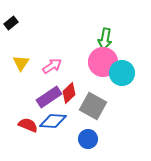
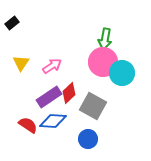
black rectangle: moved 1 px right
red semicircle: rotated 12 degrees clockwise
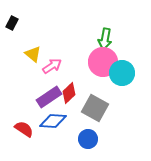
black rectangle: rotated 24 degrees counterclockwise
yellow triangle: moved 12 px right, 9 px up; rotated 24 degrees counterclockwise
gray square: moved 2 px right, 2 px down
red semicircle: moved 4 px left, 4 px down
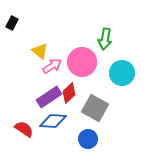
yellow triangle: moved 7 px right, 3 px up
pink circle: moved 21 px left
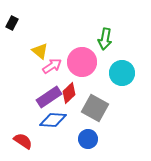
blue diamond: moved 1 px up
red semicircle: moved 1 px left, 12 px down
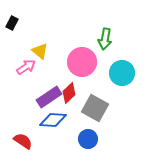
pink arrow: moved 26 px left, 1 px down
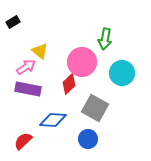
black rectangle: moved 1 px right, 1 px up; rotated 32 degrees clockwise
red diamond: moved 9 px up
purple rectangle: moved 21 px left, 8 px up; rotated 45 degrees clockwise
red semicircle: rotated 78 degrees counterclockwise
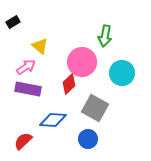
green arrow: moved 3 px up
yellow triangle: moved 5 px up
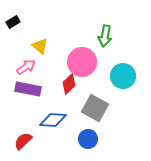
cyan circle: moved 1 px right, 3 px down
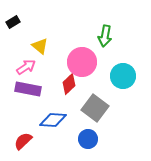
gray square: rotated 8 degrees clockwise
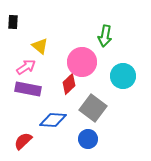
black rectangle: rotated 56 degrees counterclockwise
gray square: moved 2 px left
